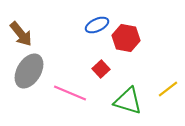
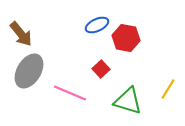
yellow line: rotated 20 degrees counterclockwise
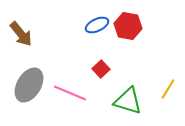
red hexagon: moved 2 px right, 12 px up
gray ellipse: moved 14 px down
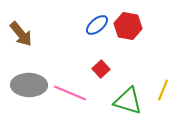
blue ellipse: rotated 15 degrees counterclockwise
gray ellipse: rotated 60 degrees clockwise
yellow line: moved 5 px left, 1 px down; rotated 10 degrees counterclockwise
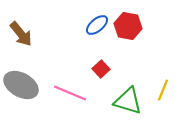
gray ellipse: moved 8 px left; rotated 28 degrees clockwise
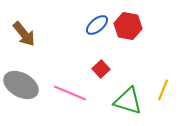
brown arrow: moved 3 px right
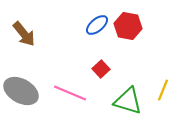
gray ellipse: moved 6 px down
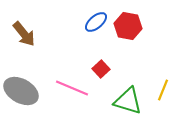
blue ellipse: moved 1 px left, 3 px up
pink line: moved 2 px right, 5 px up
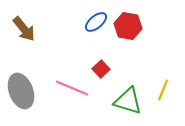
brown arrow: moved 5 px up
gray ellipse: rotated 40 degrees clockwise
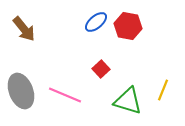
pink line: moved 7 px left, 7 px down
